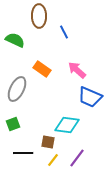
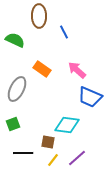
purple line: rotated 12 degrees clockwise
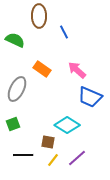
cyan diamond: rotated 25 degrees clockwise
black line: moved 2 px down
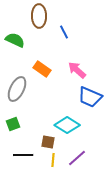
yellow line: rotated 32 degrees counterclockwise
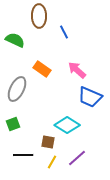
yellow line: moved 1 px left, 2 px down; rotated 24 degrees clockwise
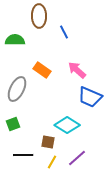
green semicircle: rotated 24 degrees counterclockwise
orange rectangle: moved 1 px down
